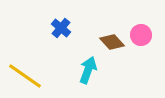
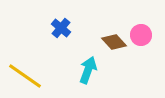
brown diamond: moved 2 px right
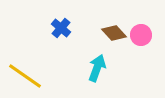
brown diamond: moved 9 px up
cyan arrow: moved 9 px right, 2 px up
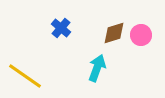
brown diamond: rotated 65 degrees counterclockwise
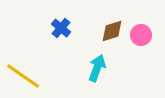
brown diamond: moved 2 px left, 2 px up
yellow line: moved 2 px left
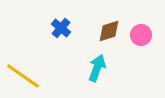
brown diamond: moved 3 px left
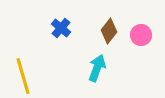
brown diamond: rotated 35 degrees counterclockwise
yellow line: rotated 39 degrees clockwise
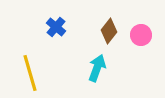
blue cross: moved 5 px left, 1 px up
yellow line: moved 7 px right, 3 px up
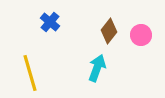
blue cross: moved 6 px left, 5 px up
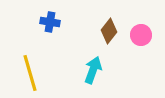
blue cross: rotated 30 degrees counterclockwise
cyan arrow: moved 4 px left, 2 px down
